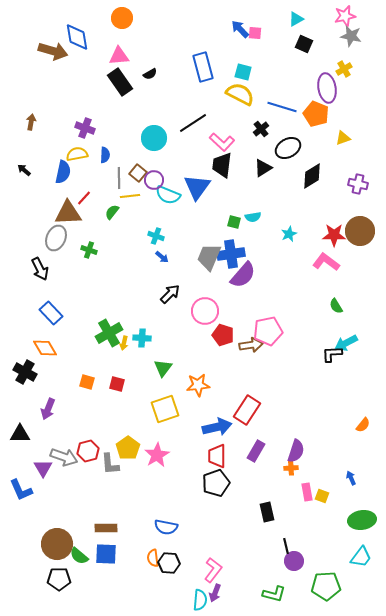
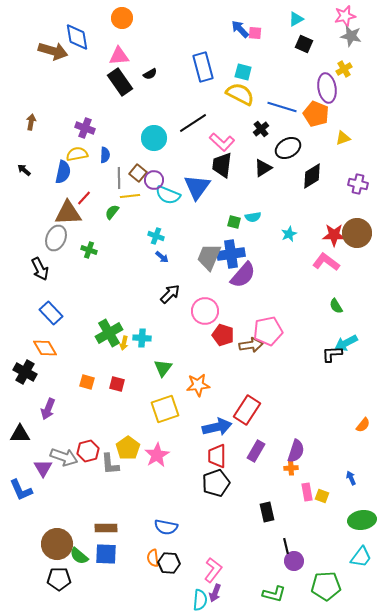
brown circle at (360, 231): moved 3 px left, 2 px down
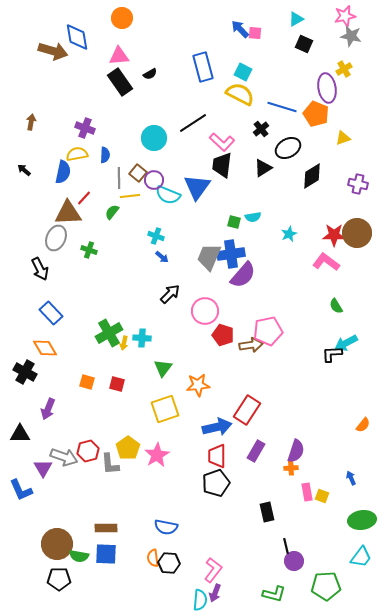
cyan square at (243, 72): rotated 12 degrees clockwise
green semicircle at (79, 556): rotated 30 degrees counterclockwise
